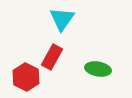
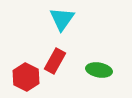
red rectangle: moved 3 px right, 4 px down
green ellipse: moved 1 px right, 1 px down
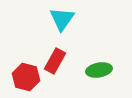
green ellipse: rotated 20 degrees counterclockwise
red hexagon: rotated 12 degrees counterclockwise
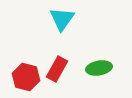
red rectangle: moved 2 px right, 8 px down
green ellipse: moved 2 px up
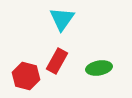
red rectangle: moved 8 px up
red hexagon: moved 1 px up
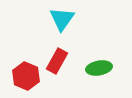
red hexagon: rotated 8 degrees clockwise
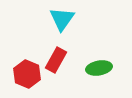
red rectangle: moved 1 px left, 1 px up
red hexagon: moved 1 px right, 2 px up
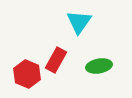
cyan triangle: moved 17 px right, 3 px down
green ellipse: moved 2 px up
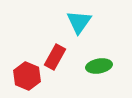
red rectangle: moved 1 px left, 3 px up
red hexagon: moved 2 px down
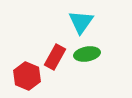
cyan triangle: moved 2 px right
green ellipse: moved 12 px left, 12 px up
